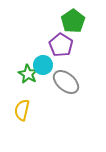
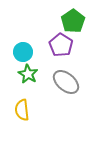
cyan circle: moved 20 px left, 13 px up
yellow semicircle: rotated 20 degrees counterclockwise
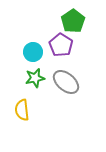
cyan circle: moved 10 px right
green star: moved 7 px right, 4 px down; rotated 30 degrees clockwise
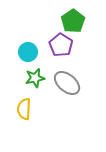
cyan circle: moved 5 px left
gray ellipse: moved 1 px right, 1 px down
yellow semicircle: moved 2 px right, 1 px up; rotated 10 degrees clockwise
